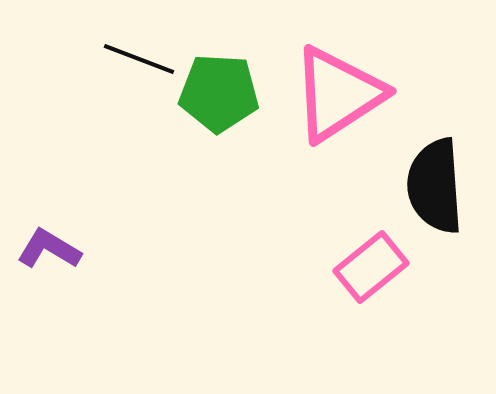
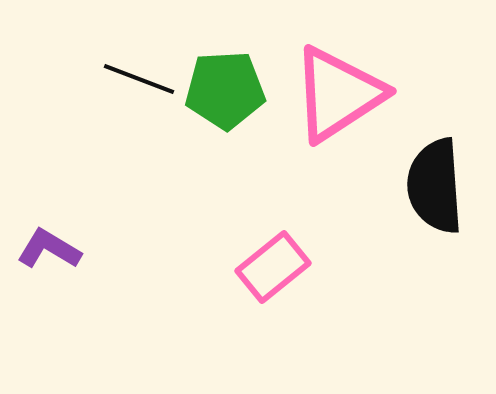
black line: moved 20 px down
green pentagon: moved 6 px right, 3 px up; rotated 6 degrees counterclockwise
pink rectangle: moved 98 px left
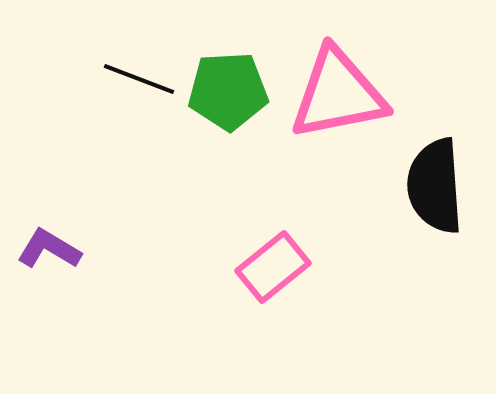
green pentagon: moved 3 px right, 1 px down
pink triangle: rotated 22 degrees clockwise
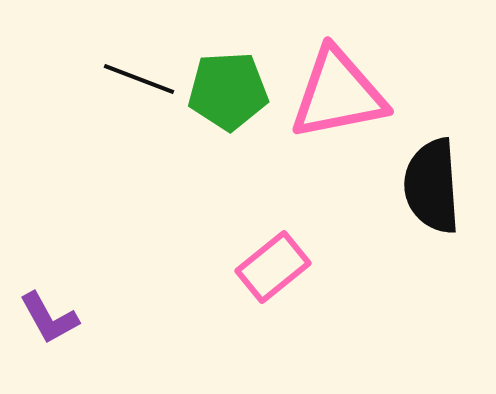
black semicircle: moved 3 px left
purple L-shape: moved 69 px down; rotated 150 degrees counterclockwise
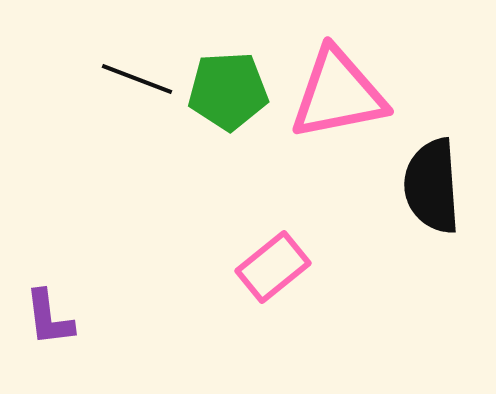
black line: moved 2 px left
purple L-shape: rotated 22 degrees clockwise
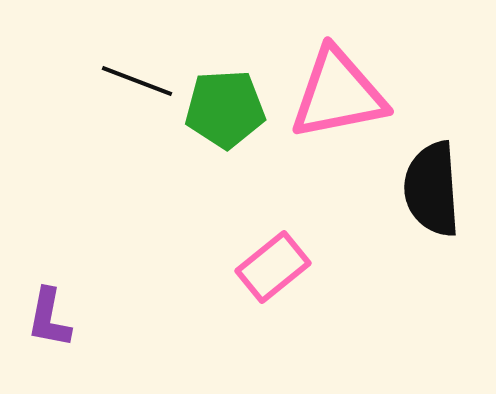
black line: moved 2 px down
green pentagon: moved 3 px left, 18 px down
black semicircle: moved 3 px down
purple L-shape: rotated 18 degrees clockwise
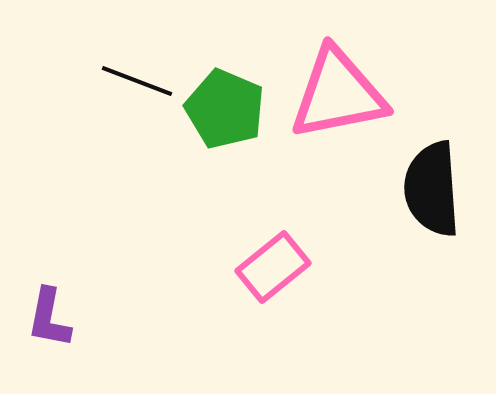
green pentagon: rotated 26 degrees clockwise
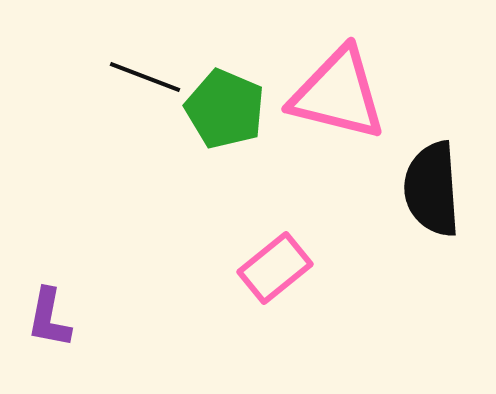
black line: moved 8 px right, 4 px up
pink triangle: rotated 25 degrees clockwise
pink rectangle: moved 2 px right, 1 px down
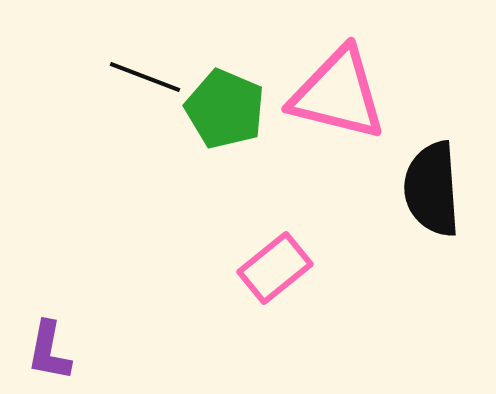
purple L-shape: moved 33 px down
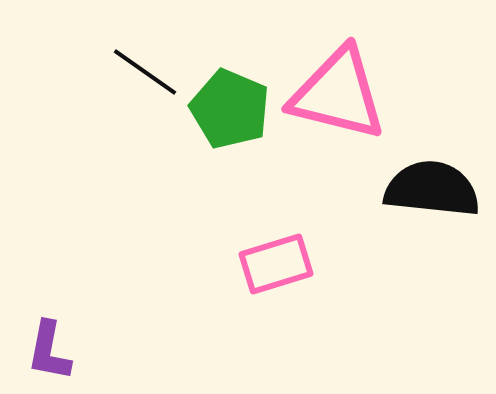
black line: moved 5 px up; rotated 14 degrees clockwise
green pentagon: moved 5 px right
black semicircle: rotated 100 degrees clockwise
pink rectangle: moved 1 px right, 4 px up; rotated 22 degrees clockwise
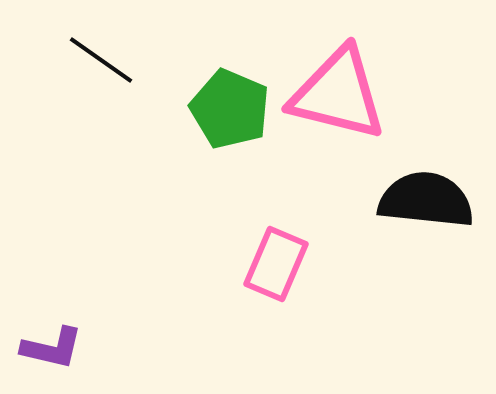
black line: moved 44 px left, 12 px up
black semicircle: moved 6 px left, 11 px down
pink rectangle: rotated 50 degrees counterclockwise
purple L-shape: moved 3 px right, 3 px up; rotated 88 degrees counterclockwise
